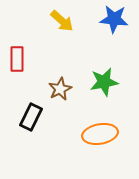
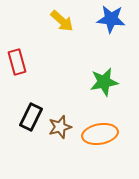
blue star: moved 3 px left
red rectangle: moved 3 px down; rotated 15 degrees counterclockwise
brown star: moved 38 px down; rotated 10 degrees clockwise
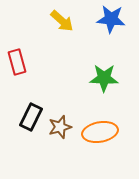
green star: moved 4 px up; rotated 12 degrees clockwise
orange ellipse: moved 2 px up
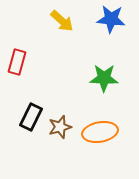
red rectangle: rotated 30 degrees clockwise
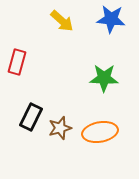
brown star: moved 1 px down
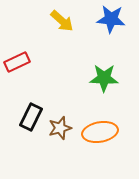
red rectangle: rotated 50 degrees clockwise
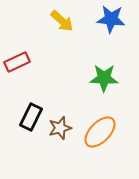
orange ellipse: rotated 36 degrees counterclockwise
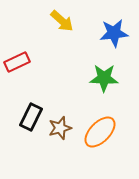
blue star: moved 3 px right, 14 px down; rotated 12 degrees counterclockwise
